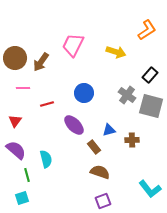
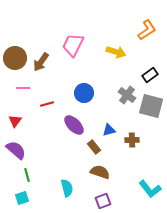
black rectangle: rotated 14 degrees clockwise
cyan semicircle: moved 21 px right, 29 px down
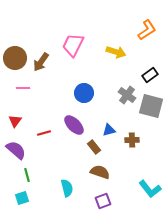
red line: moved 3 px left, 29 px down
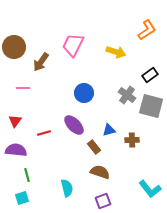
brown circle: moved 1 px left, 11 px up
purple semicircle: rotated 35 degrees counterclockwise
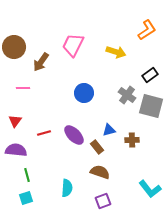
purple ellipse: moved 10 px down
brown rectangle: moved 3 px right
cyan semicircle: rotated 18 degrees clockwise
cyan square: moved 4 px right
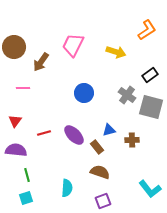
gray square: moved 1 px down
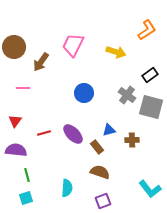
purple ellipse: moved 1 px left, 1 px up
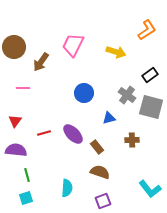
blue triangle: moved 12 px up
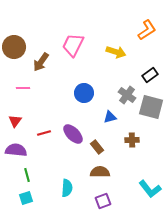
blue triangle: moved 1 px right, 1 px up
brown semicircle: rotated 18 degrees counterclockwise
